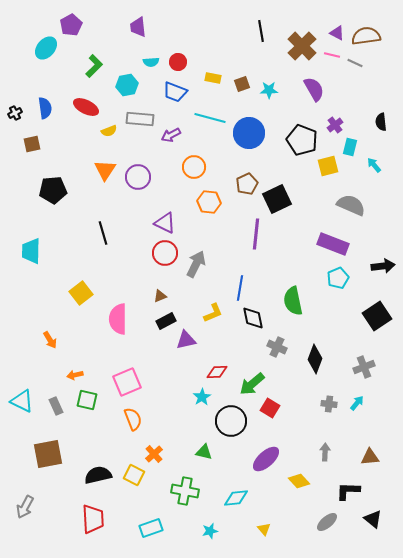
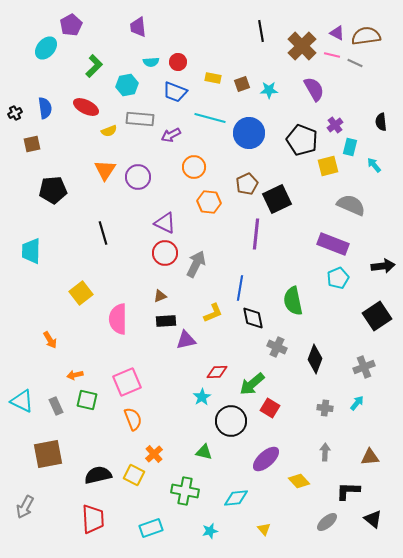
black rectangle at (166, 321): rotated 24 degrees clockwise
gray cross at (329, 404): moved 4 px left, 4 px down
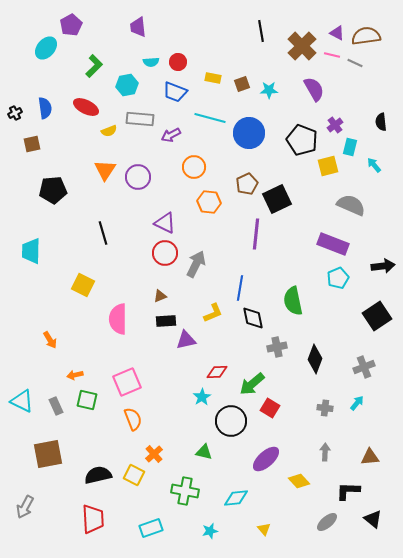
yellow square at (81, 293): moved 2 px right, 8 px up; rotated 25 degrees counterclockwise
gray cross at (277, 347): rotated 36 degrees counterclockwise
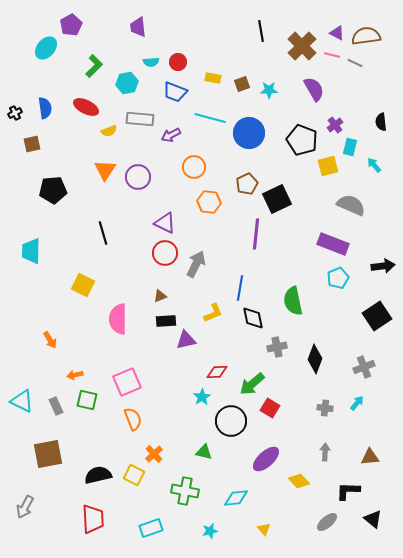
cyan hexagon at (127, 85): moved 2 px up
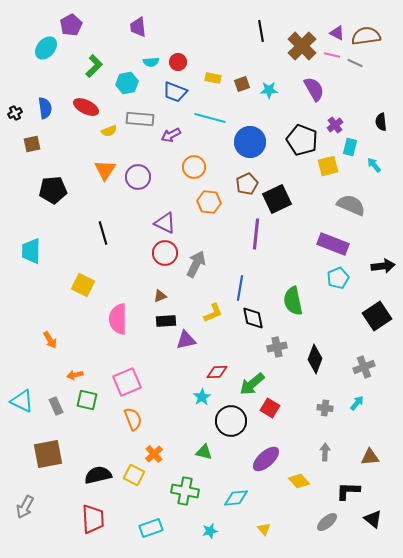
blue circle at (249, 133): moved 1 px right, 9 px down
